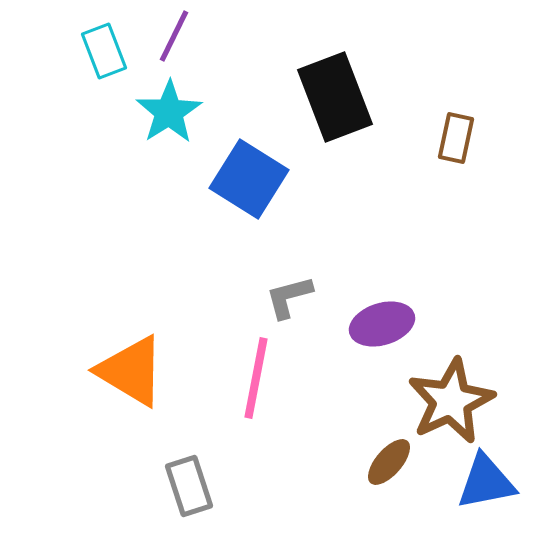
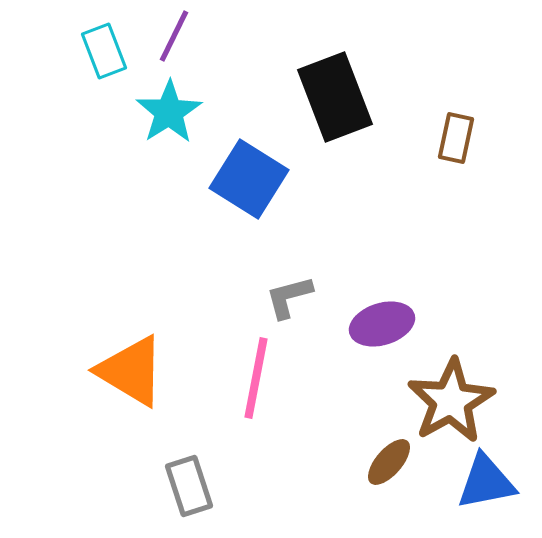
brown star: rotated 4 degrees counterclockwise
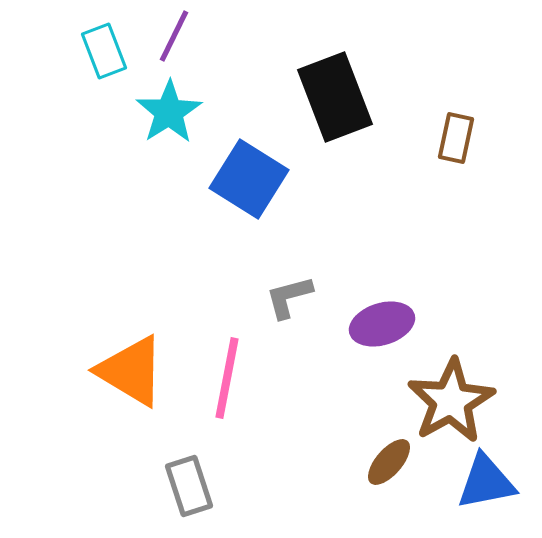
pink line: moved 29 px left
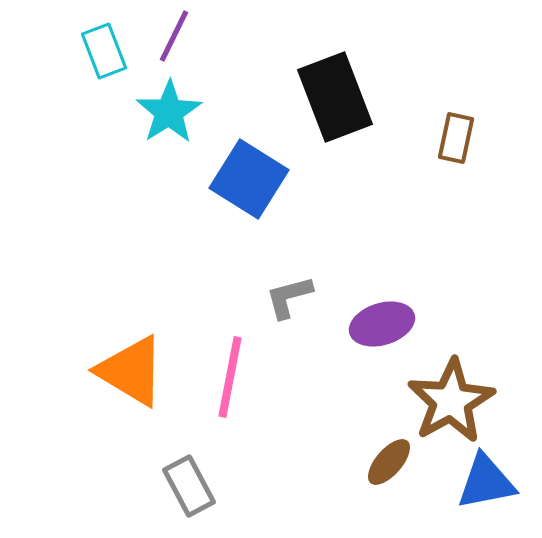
pink line: moved 3 px right, 1 px up
gray rectangle: rotated 10 degrees counterclockwise
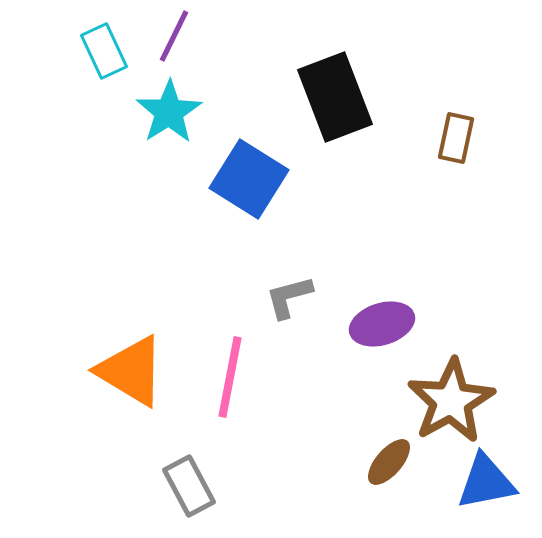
cyan rectangle: rotated 4 degrees counterclockwise
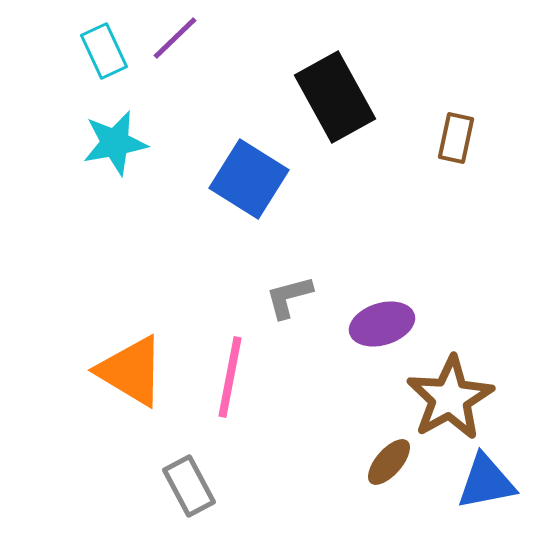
purple line: moved 1 px right, 2 px down; rotated 20 degrees clockwise
black rectangle: rotated 8 degrees counterclockwise
cyan star: moved 54 px left, 31 px down; rotated 22 degrees clockwise
brown star: moved 1 px left, 3 px up
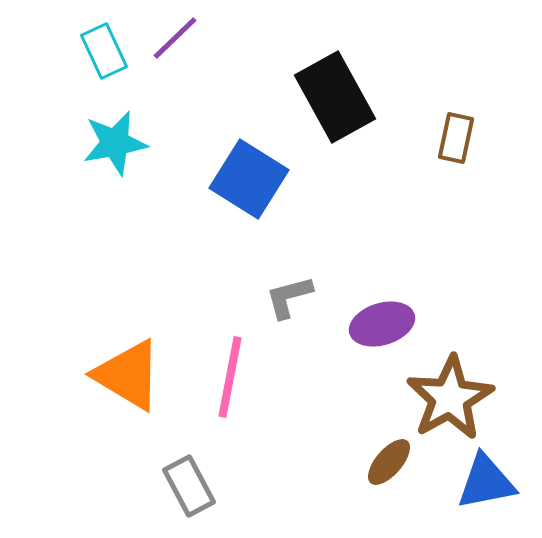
orange triangle: moved 3 px left, 4 px down
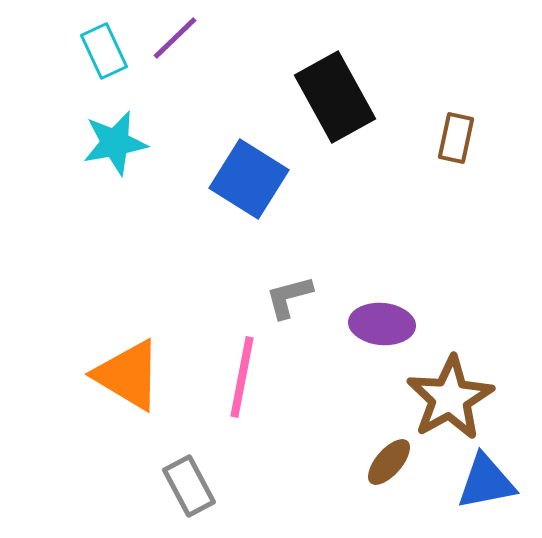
purple ellipse: rotated 22 degrees clockwise
pink line: moved 12 px right
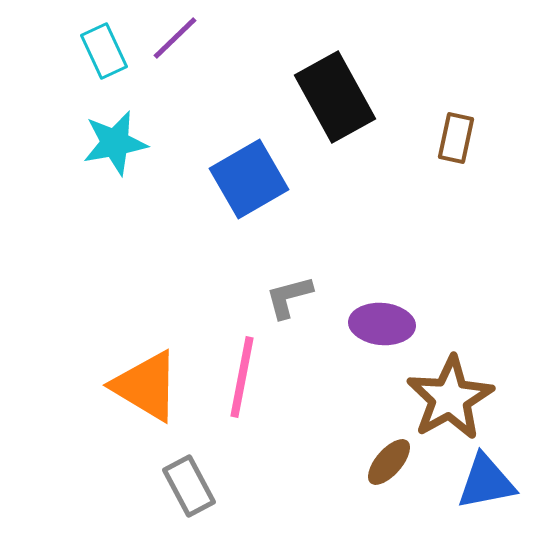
blue square: rotated 28 degrees clockwise
orange triangle: moved 18 px right, 11 px down
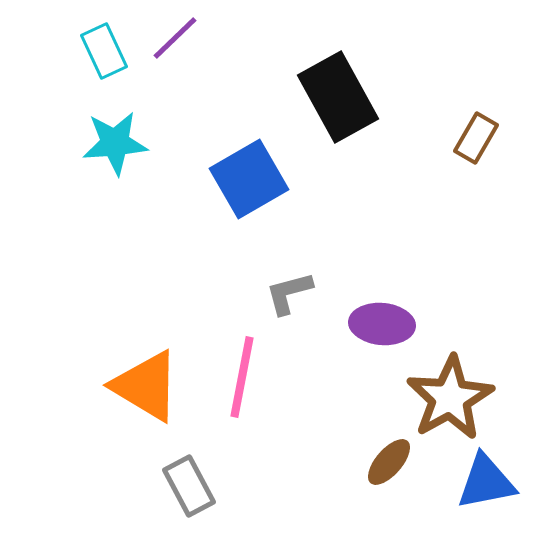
black rectangle: moved 3 px right
brown rectangle: moved 20 px right; rotated 18 degrees clockwise
cyan star: rotated 6 degrees clockwise
gray L-shape: moved 4 px up
